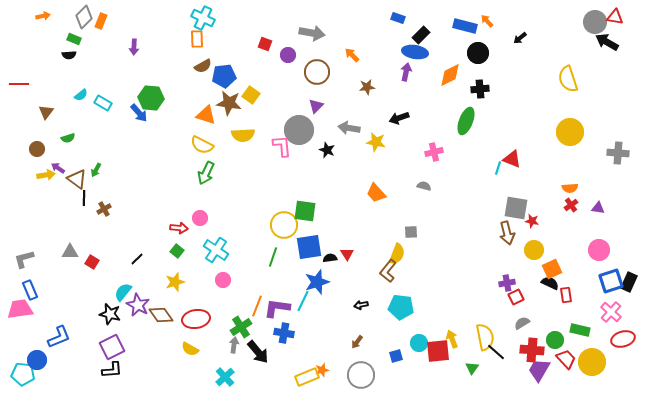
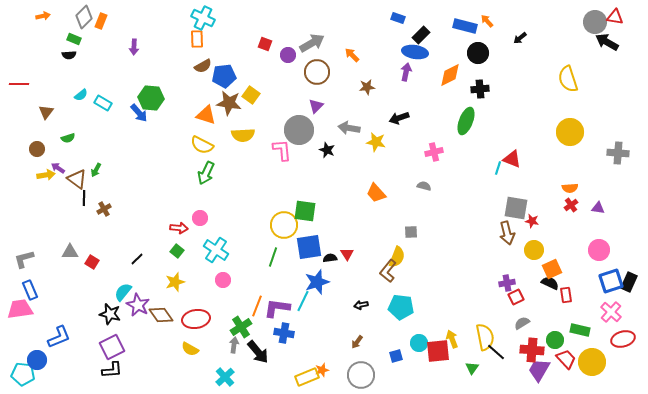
gray arrow at (312, 33): moved 10 px down; rotated 40 degrees counterclockwise
pink L-shape at (282, 146): moved 4 px down
yellow semicircle at (397, 254): moved 3 px down
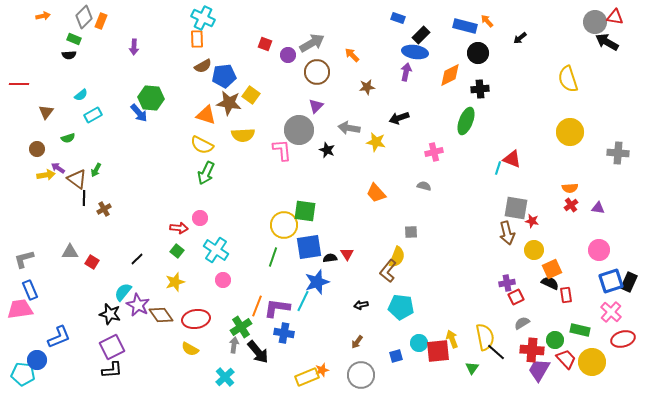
cyan rectangle at (103, 103): moved 10 px left, 12 px down; rotated 60 degrees counterclockwise
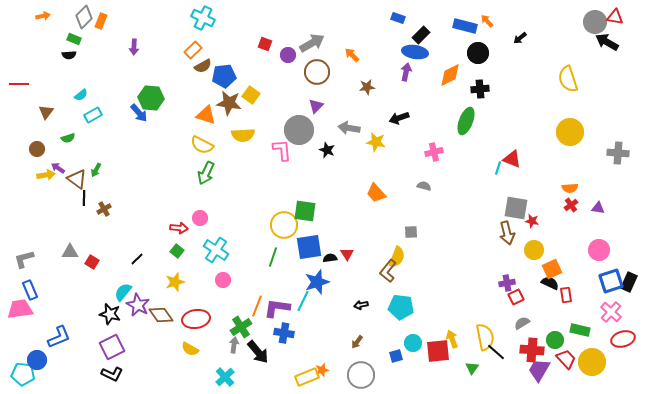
orange rectangle at (197, 39): moved 4 px left, 11 px down; rotated 48 degrees clockwise
cyan circle at (419, 343): moved 6 px left
black L-shape at (112, 370): moved 4 px down; rotated 30 degrees clockwise
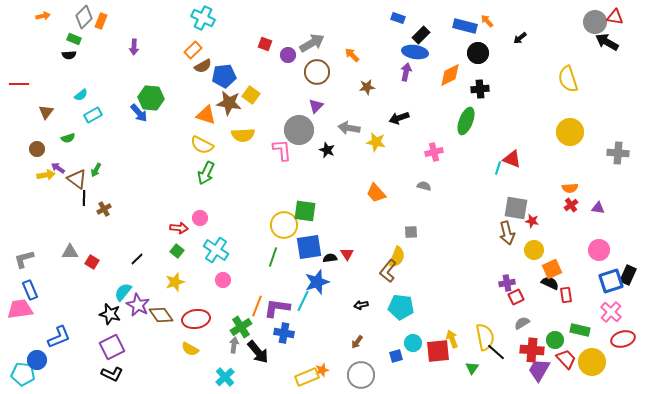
black rectangle at (629, 282): moved 1 px left, 7 px up
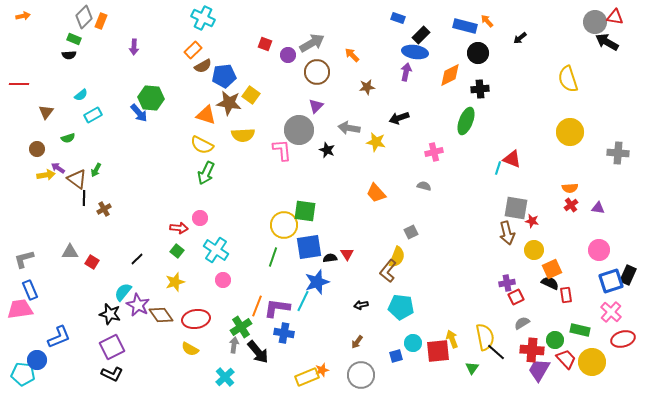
orange arrow at (43, 16): moved 20 px left
gray square at (411, 232): rotated 24 degrees counterclockwise
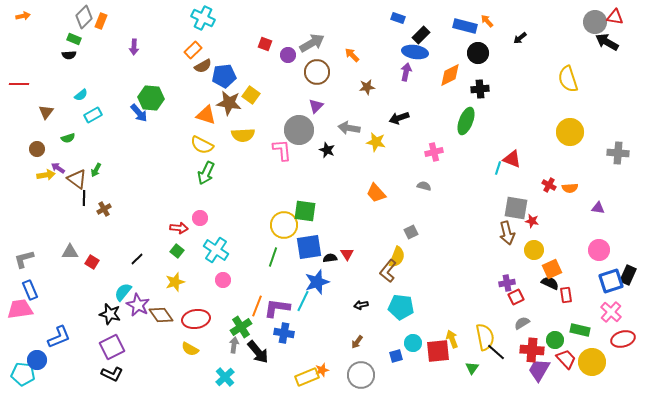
red cross at (571, 205): moved 22 px left, 20 px up; rotated 24 degrees counterclockwise
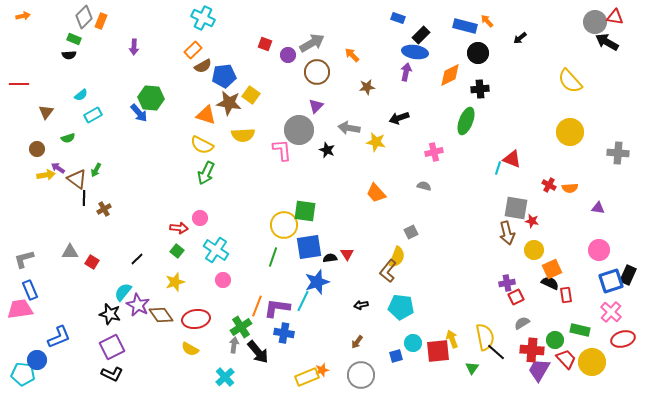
yellow semicircle at (568, 79): moved 2 px right, 2 px down; rotated 24 degrees counterclockwise
